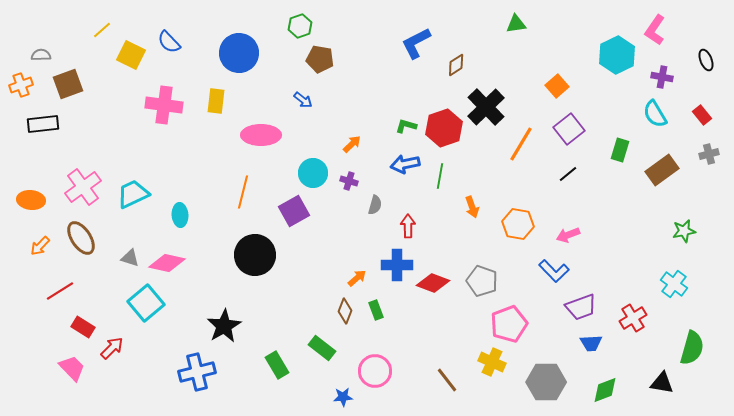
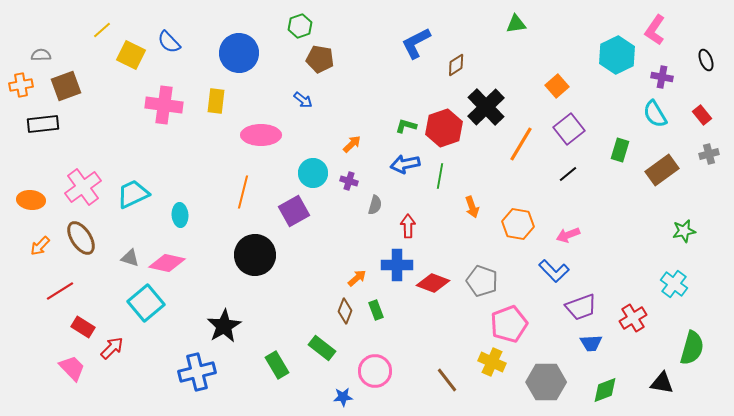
brown square at (68, 84): moved 2 px left, 2 px down
orange cross at (21, 85): rotated 10 degrees clockwise
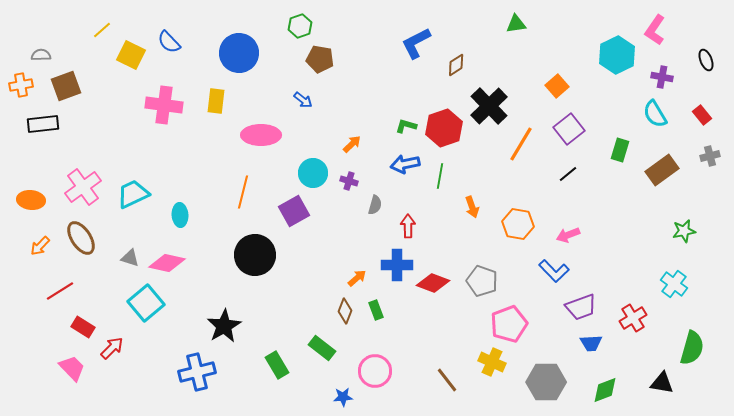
black cross at (486, 107): moved 3 px right, 1 px up
gray cross at (709, 154): moved 1 px right, 2 px down
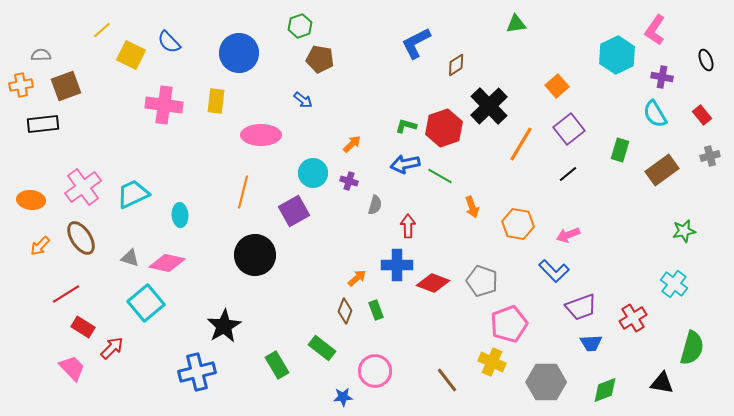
green line at (440, 176): rotated 70 degrees counterclockwise
red line at (60, 291): moved 6 px right, 3 px down
